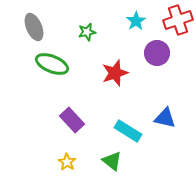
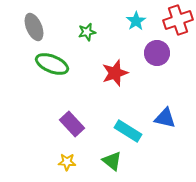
purple rectangle: moved 4 px down
yellow star: rotated 30 degrees counterclockwise
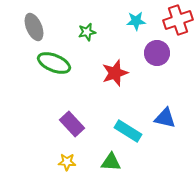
cyan star: rotated 30 degrees clockwise
green ellipse: moved 2 px right, 1 px up
green triangle: moved 1 px left, 1 px down; rotated 35 degrees counterclockwise
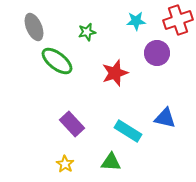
green ellipse: moved 3 px right, 2 px up; rotated 16 degrees clockwise
yellow star: moved 2 px left, 2 px down; rotated 30 degrees clockwise
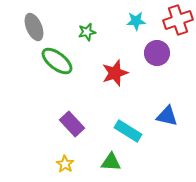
blue triangle: moved 2 px right, 2 px up
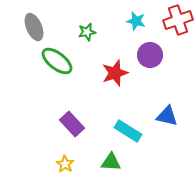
cyan star: rotated 18 degrees clockwise
purple circle: moved 7 px left, 2 px down
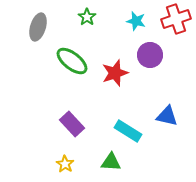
red cross: moved 2 px left, 1 px up
gray ellipse: moved 4 px right; rotated 40 degrees clockwise
green star: moved 15 px up; rotated 24 degrees counterclockwise
green ellipse: moved 15 px right
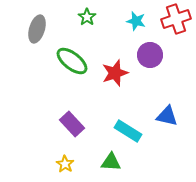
gray ellipse: moved 1 px left, 2 px down
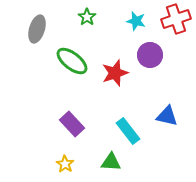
cyan rectangle: rotated 20 degrees clockwise
